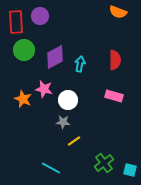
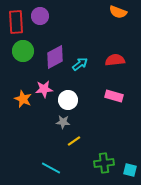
green circle: moved 1 px left, 1 px down
red semicircle: rotated 96 degrees counterclockwise
cyan arrow: rotated 42 degrees clockwise
pink star: rotated 18 degrees counterclockwise
green cross: rotated 30 degrees clockwise
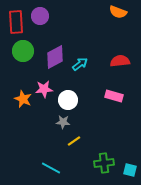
red semicircle: moved 5 px right, 1 px down
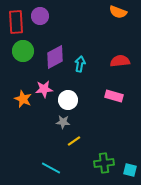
cyan arrow: rotated 42 degrees counterclockwise
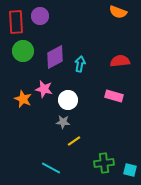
pink star: rotated 18 degrees clockwise
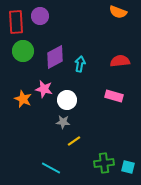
white circle: moved 1 px left
cyan square: moved 2 px left, 3 px up
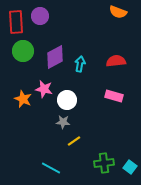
red semicircle: moved 4 px left
cyan square: moved 2 px right; rotated 24 degrees clockwise
